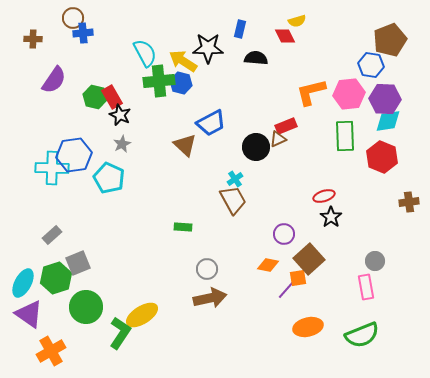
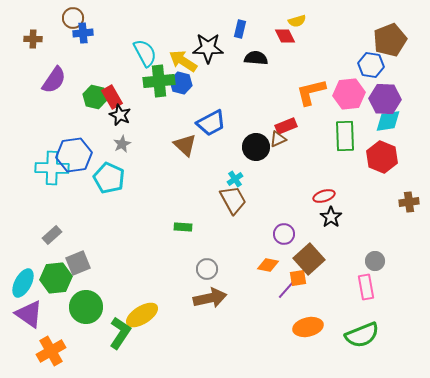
green hexagon at (56, 278): rotated 12 degrees clockwise
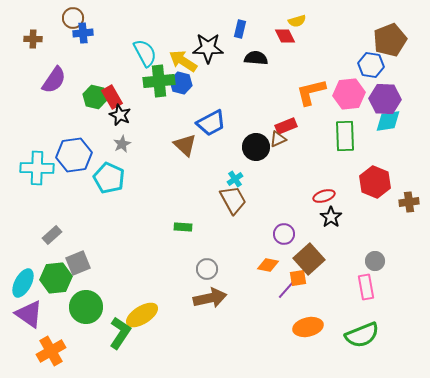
red hexagon at (382, 157): moved 7 px left, 25 px down
cyan cross at (52, 168): moved 15 px left
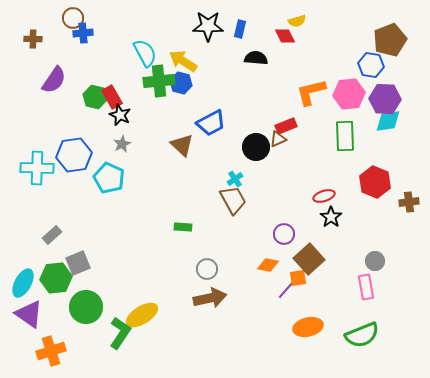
black star at (208, 48): moved 22 px up
brown triangle at (185, 145): moved 3 px left
orange cross at (51, 351): rotated 12 degrees clockwise
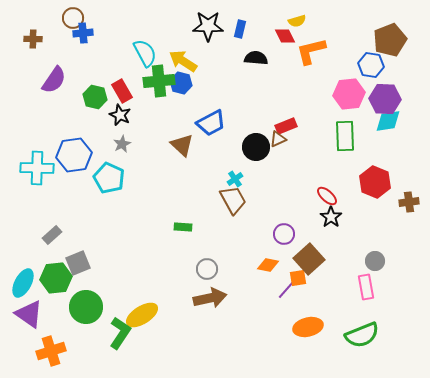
orange L-shape at (311, 92): moved 41 px up
red rectangle at (112, 97): moved 10 px right, 6 px up
red ellipse at (324, 196): moved 3 px right; rotated 60 degrees clockwise
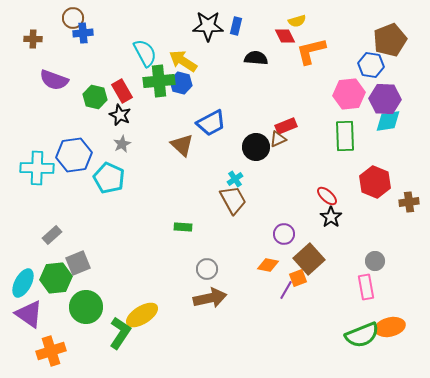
blue rectangle at (240, 29): moved 4 px left, 3 px up
purple semicircle at (54, 80): rotated 76 degrees clockwise
orange square at (298, 278): rotated 12 degrees counterclockwise
purple line at (286, 290): rotated 12 degrees counterclockwise
orange ellipse at (308, 327): moved 82 px right
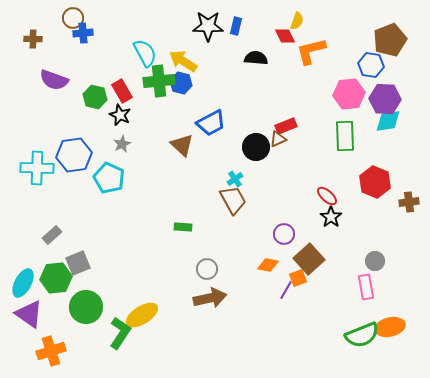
yellow semicircle at (297, 21): rotated 54 degrees counterclockwise
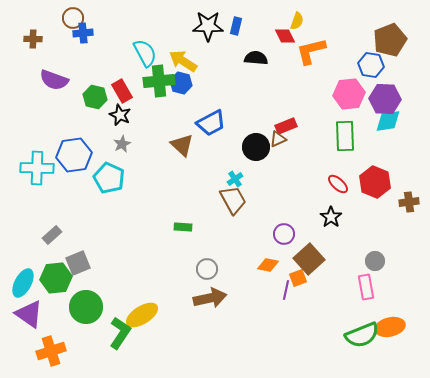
red ellipse at (327, 196): moved 11 px right, 12 px up
purple line at (286, 290): rotated 18 degrees counterclockwise
